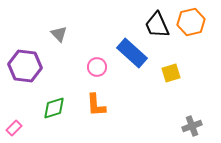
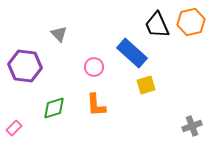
pink circle: moved 3 px left
yellow square: moved 25 px left, 12 px down
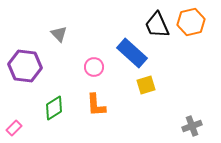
green diamond: rotated 15 degrees counterclockwise
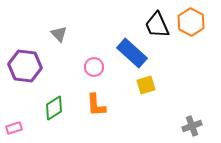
orange hexagon: rotated 20 degrees counterclockwise
pink rectangle: rotated 28 degrees clockwise
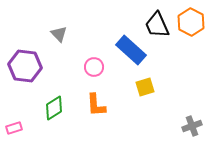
blue rectangle: moved 1 px left, 3 px up
yellow square: moved 1 px left, 2 px down
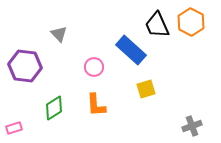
yellow square: moved 1 px right, 2 px down
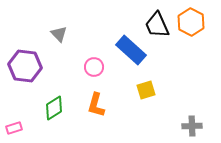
yellow square: moved 1 px down
orange L-shape: rotated 20 degrees clockwise
gray cross: rotated 18 degrees clockwise
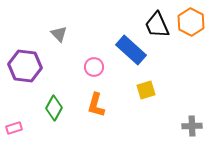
green diamond: rotated 30 degrees counterclockwise
